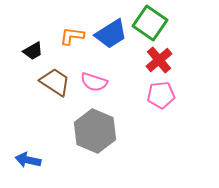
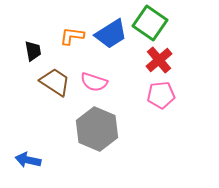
black trapezoid: rotated 70 degrees counterclockwise
gray hexagon: moved 2 px right, 2 px up
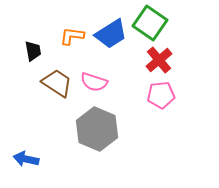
brown trapezoid: moved 2 px right, 1 px down
blue arrow: moved 2 px left, 1 px up
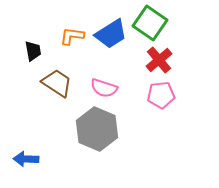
pink semicircle: moved 10 px right, 6 px down
blue arrow: rotated 10 degrees counterclockwise
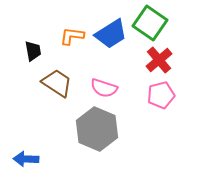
pink pentagon: rotated 8 degrees counterclockwise
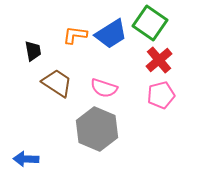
orange L-shape: moved 3 px right, 1 px up
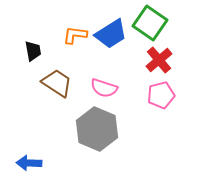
blue arrow: moved 3 px right, 4 px down
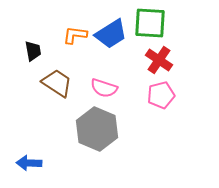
green square: rotated 32 degrees counterclockwise
red cross: rotated 16 degrees counterclockwise
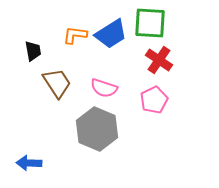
brown trapezoid: rotated 24 degrees clockwise
pink pentagon: moved 7 px left, 5 px down; rotated 12 degrees counterclockwise
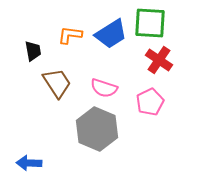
orange L-shape: moved 5 px left
pink pentagon: moved 4 px left, 2 px down
